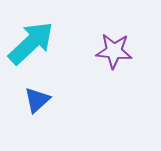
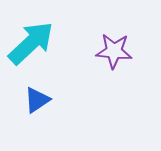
blue triangle: rotated 8 degrees clockwise
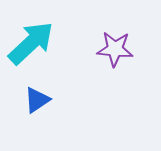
purple star: moved 1 px right, 2 px up
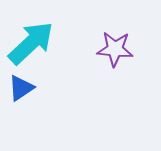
blue triangle: moved 16 px left, 12 px up
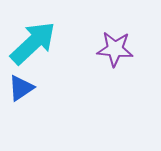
cyan arrow: moved 2 px right
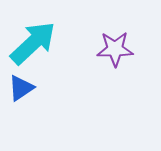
purple star: rotated 6 degrees counterclockwise
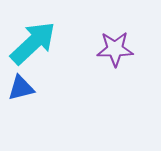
blue triangle: rotated 20 degrees clockwise
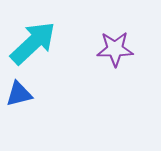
blue triangle: moved 2 px left, 6 px down
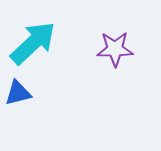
blue triangle: moved 1 px left, 1 px up
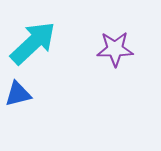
blue triangle: moved 1 px down
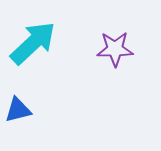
blue triangle: moved 16 px down
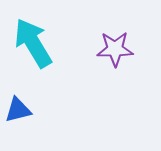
cyan arrow: rotated 78 degrees counterclockwise
